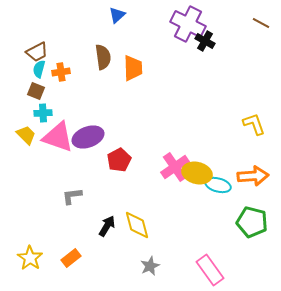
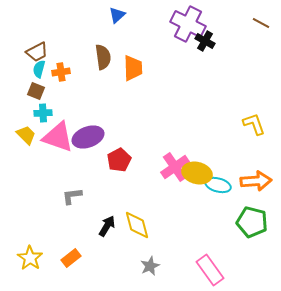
orange arrow: moved 3 px right, 5 px down
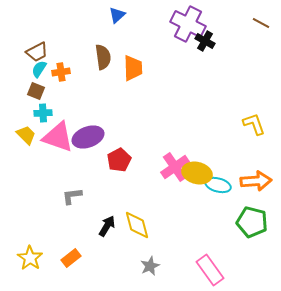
cyan semicircle: rotated 18 degrees clockwise
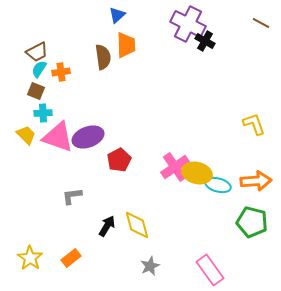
orange trapezoid: moved 7 px left, 23 px up
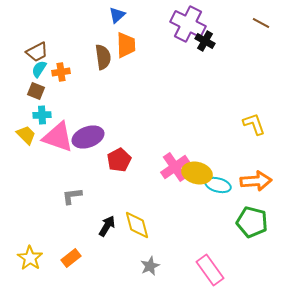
cyan cross: moved 1 px left, 2 px down
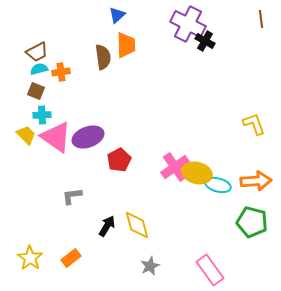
brown line: moved 4 px up; rotated 54 degrees clockwise
cyan semicircle: rotated 42 degrees clockwise
pink triangle: moved 2 px left; rotated 16 degrees clockwise
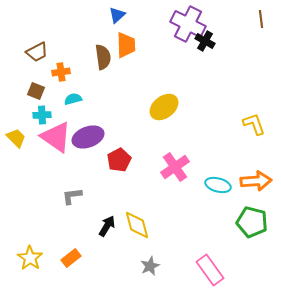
cyan semicircle: moved 34 px right, 30 px down
yellow trapezoid: moved 10 px left, 3 px down
yellow ellipse: moved 33 px left, 66 px up; rotated 52 degrees counterclockwise
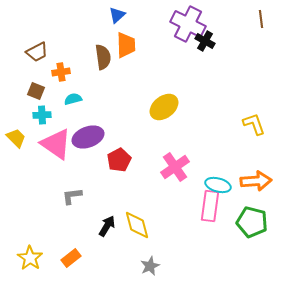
pink triangle: moved 7 px down
pink rectangle: moved 64 px up; rotated 44 degrees clockwise
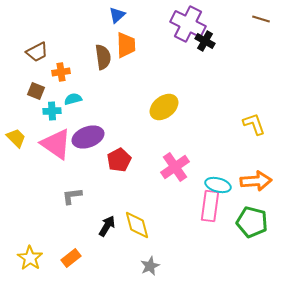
brown line: rotated 66 degrees counterclockwise
cyan cross: moved 10 px right, 4 px up
